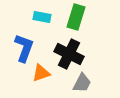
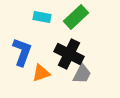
green rectangle: rotated 30 degrees clockwise
blue L-shape: moved 2 px left, 4 px down
gray trapezoid: moved 9 px up
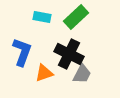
orange triangle: moved 3 px right
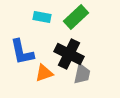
blue L-shape: rotated 148 degrees clockwise
gray trapezoid: rotated 15 degrees counterclockwise
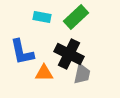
orange triangle: rotated 18 degrees clockwise
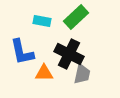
cyan rectangle: moved 4 px down
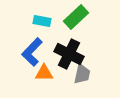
blue L-shape: moved 10 px right; rotated 56 degrees clockwise
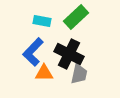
blue L-shape: moved 1 px right
gray trapezoid: moved 3 px left
